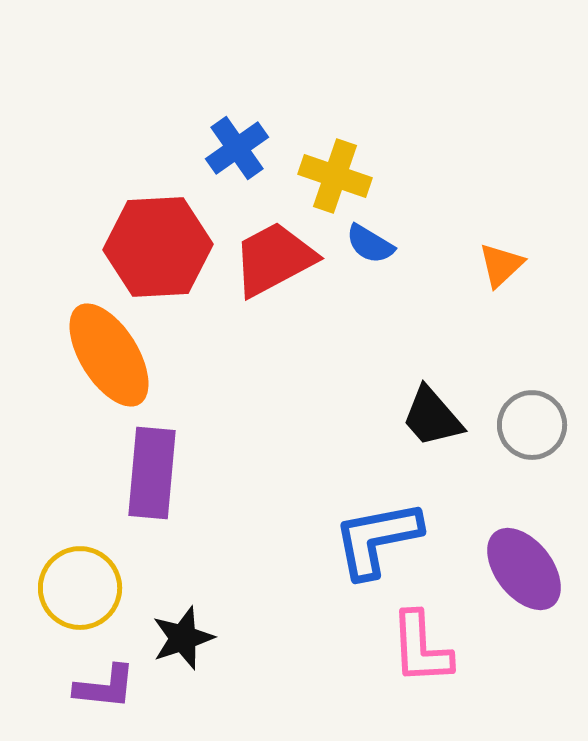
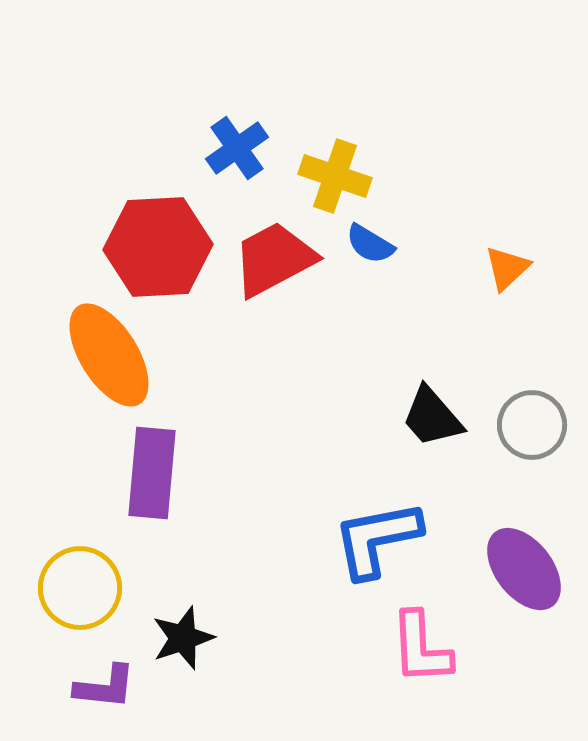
orange triangle: moved 6 px right, 3 px down
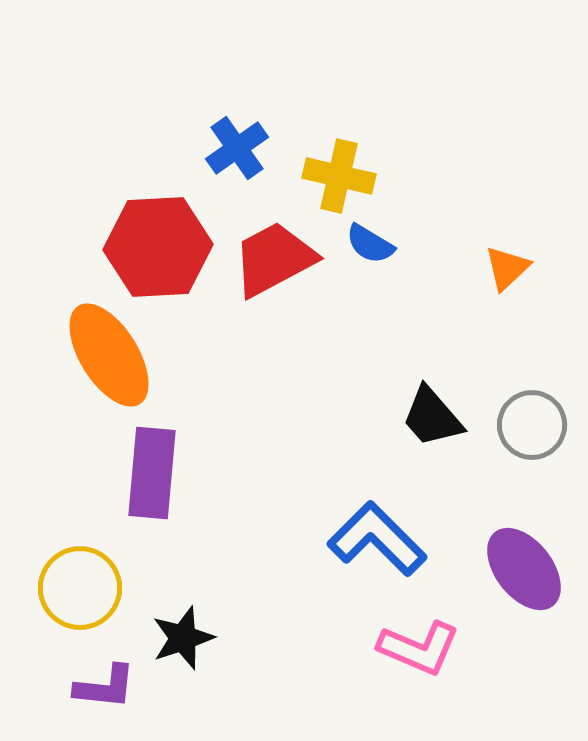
yellow cross: moved 4 px right; rotated 6 degrees counterclockwise
blue L-shape: rotated 56 degrees clockwise
pink L-shape: moved 2 px left; rotated 64 degrees counterclockwise
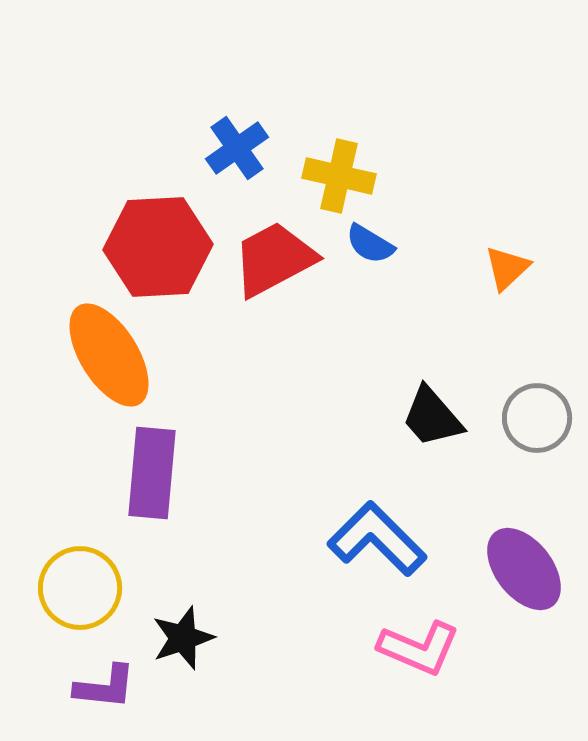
gray circle: moved 5 px right, 7 px up
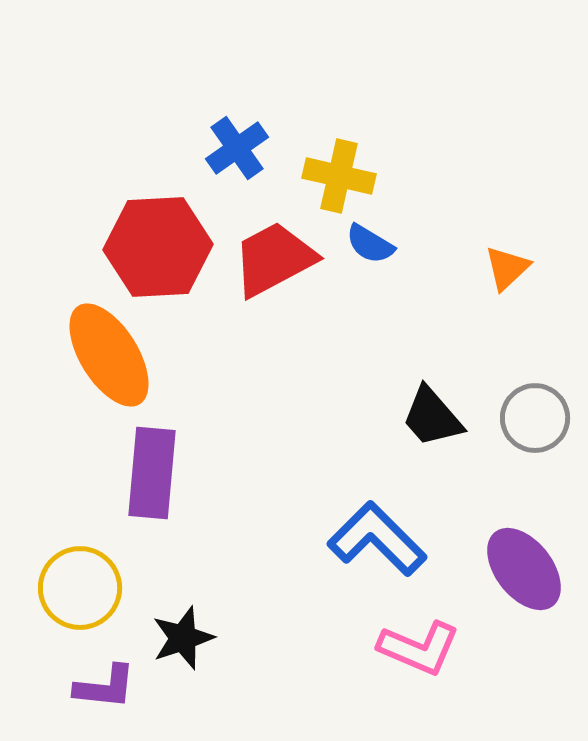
gray circle: moved 2 px left
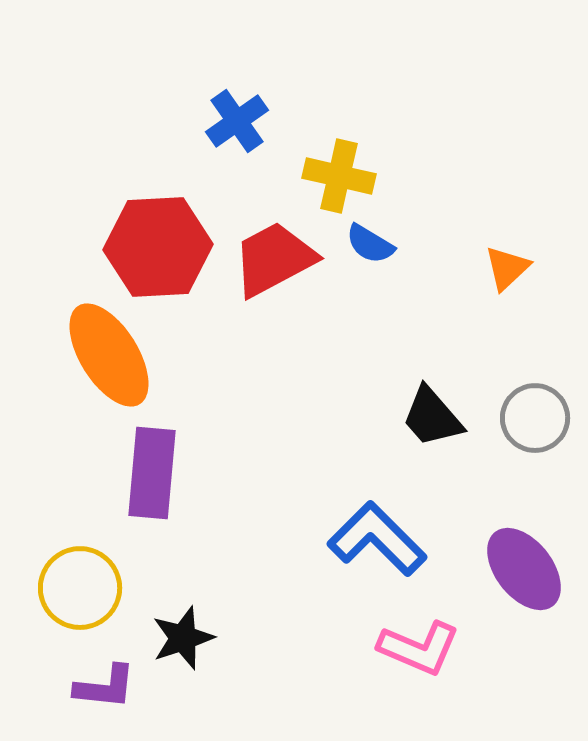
blue cross: moved 27 px up
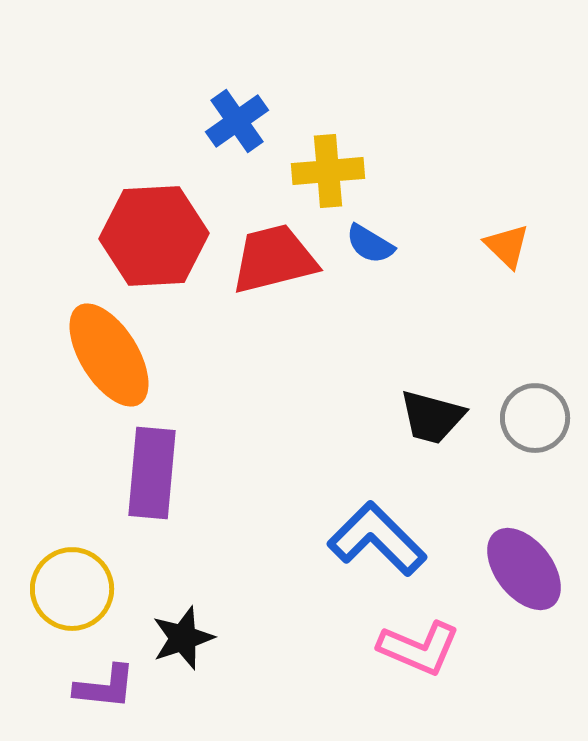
yellow cross: moved 11 px left, 5 px up; rotated 18 degrees counterclockwise
red hexagon: moved 4 px left, 11 px up
red trapezoid: rotated 14 degrees clockwise
orange triangle: moved 22 px up; rotated 33 degrees counterclockwise
black trapezoid: rotated 34 degrees counterclockwise
yellow circle: moved 8 px left, 1 px down
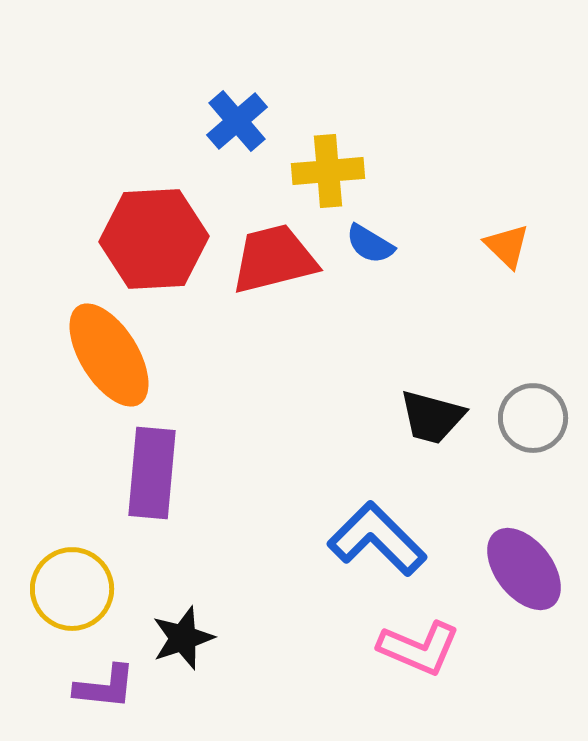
blue cross: rotated 6 degrees counterclockwise
red hexagon: moved 3 px down
gray circle: moved 2 px left
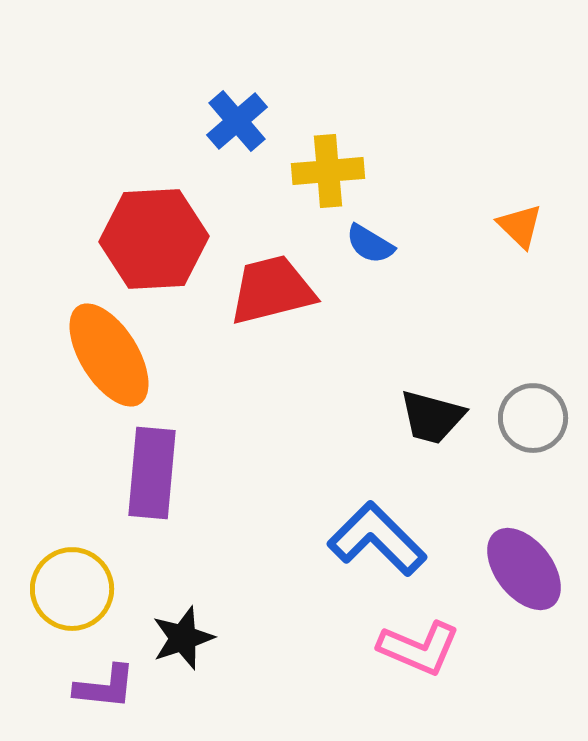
orange triangle: moved 13 px right, 20 px up
red trapezoid: moved 2 px left, 31 px down
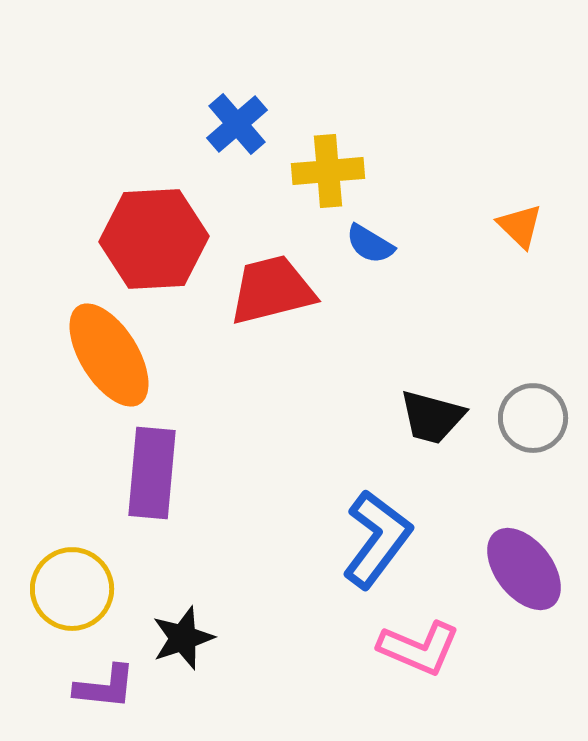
blue cross: moved 3 px down
blue L-shape: rotated 82 degrees clockwise
